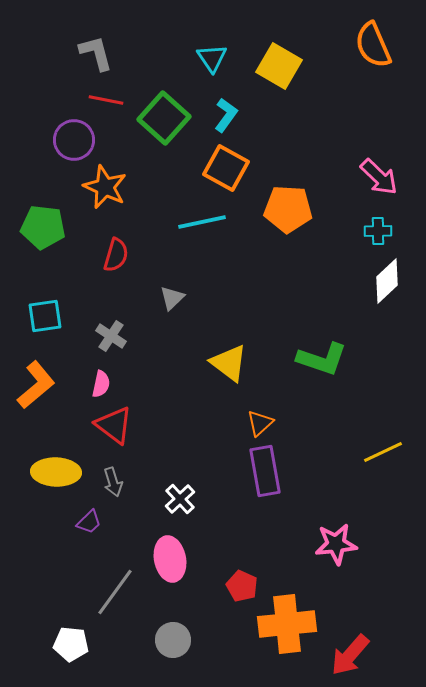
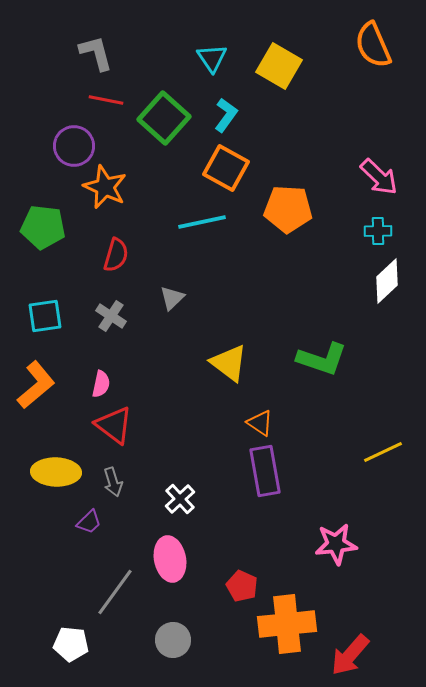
purple circle: moved 6 px down
gray cross: moved 20 px up
orange triangle: rotated 44 degrees counterclockwise
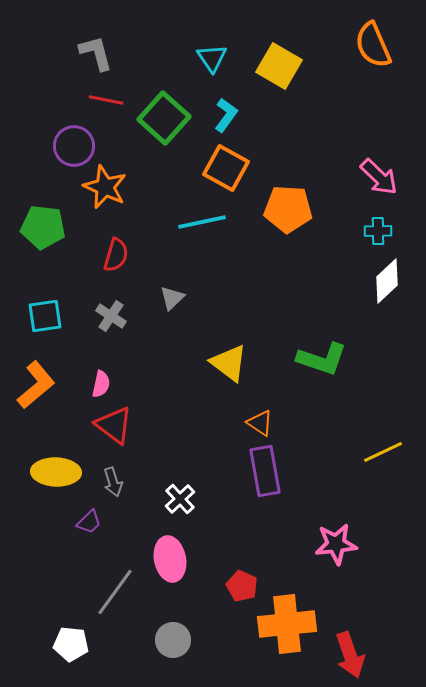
red arrow: rotated 60 degrees counterclockwise
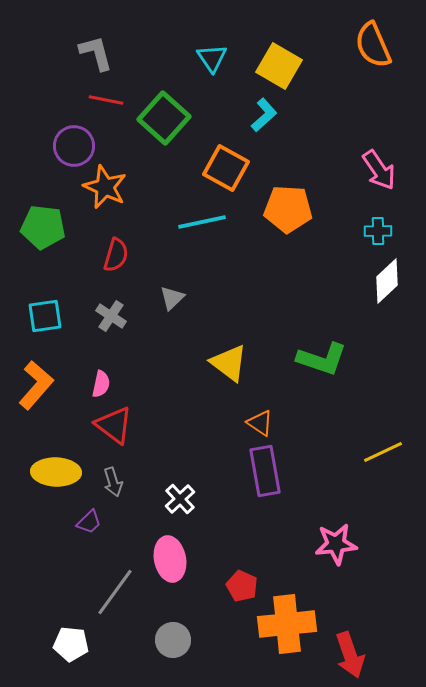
cyan L-shape: moved 38 px right; rotated 12 degrees clockwise
pink arrow: moved 7 px up; rotated 12 degrees clockwise
orange L-shape: rotated 9 degrees counterclockwise
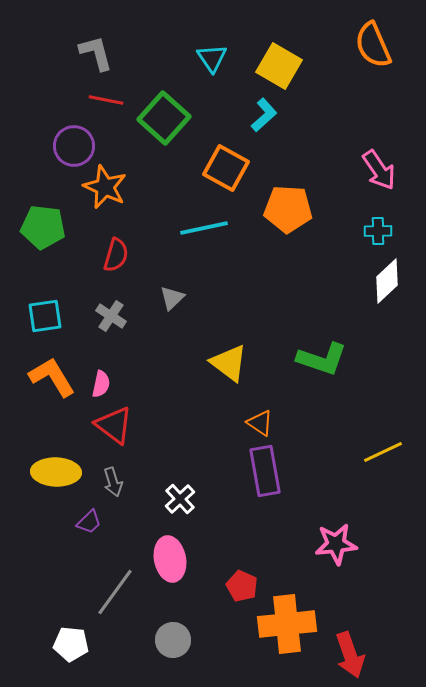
cyan line: moved 2 px right, 6 px down
orange L-shape: moved 16 px right, 8 px up; rotated 72 degrees counterclockwise
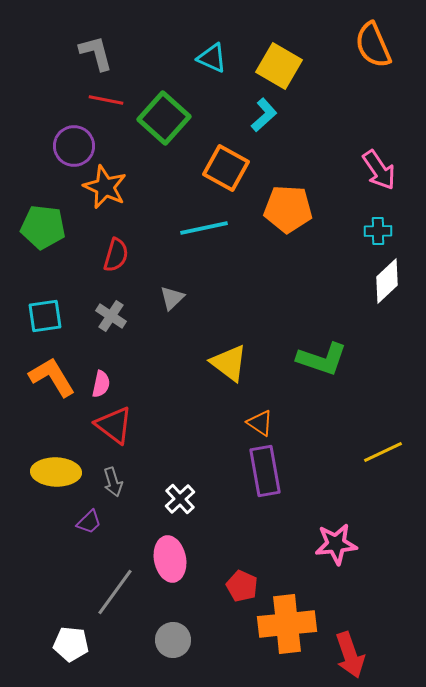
cyan triangle: rotated 32 degrees counterclockwise
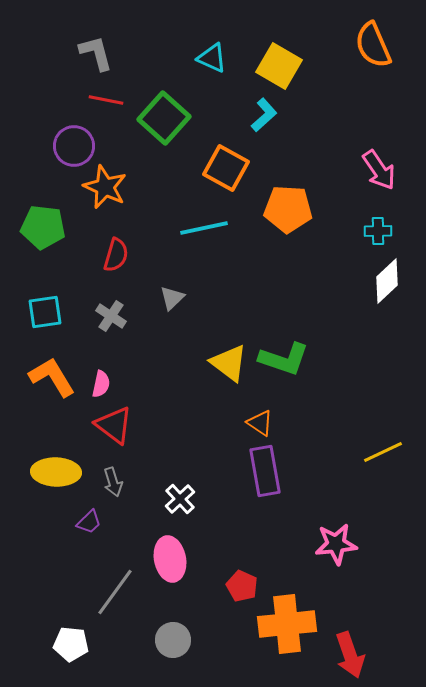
cyan square: moved 4 px up
green L-shape: moved 38 px left
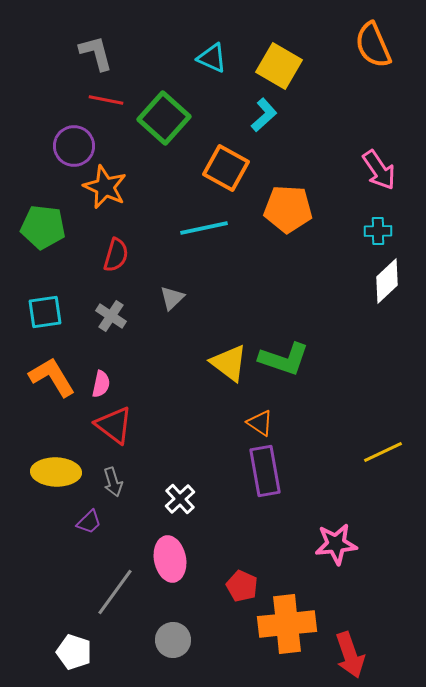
white pentagon: moved 3 px right, 8 px down; rotated 12 degrees clockwise
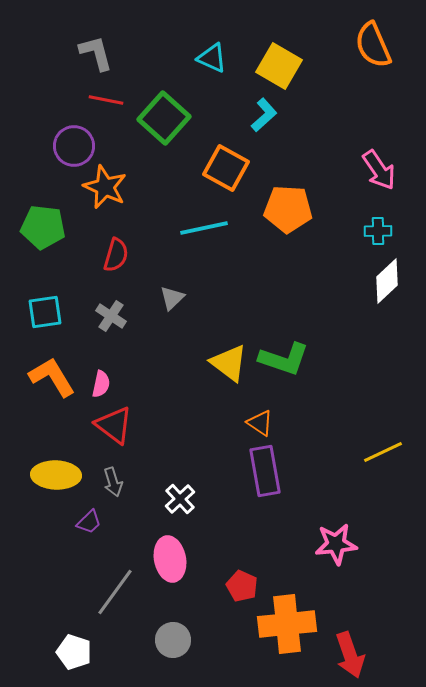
yellow ellipse: moved 3 px down
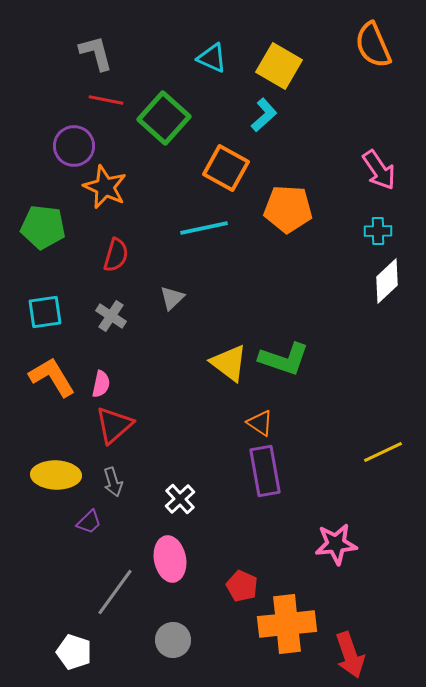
red triangle: rotated 42 degrees clockwise
